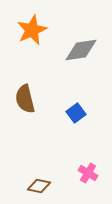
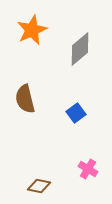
gray diamond: moved 1 px left, 1 px up; rotated 32 degrees counterclockwise
pink cross: moved 4 px up
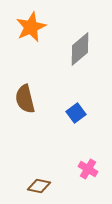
orange star: moved 1 px left, 3 px up
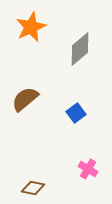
brown semicircle: rotated 64 degrees clockwise
brown diamond: moved 6 px left, 2 px down
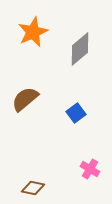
orange star: moved 2 px right, 5 px down
pink cross: moved 2 px right
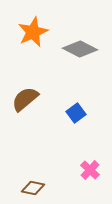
gray diamond: rotated 68 degrees clockwise
pink cross: moved 1 px down; rotated 12 degrees clockwise
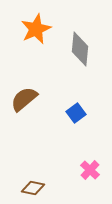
orange star: moved 3 px right, 3 px up
gray diamond: rotated 68 degrees clockwise
brown semicircle: moved 1 px left
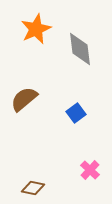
gray diamond: rotated 12 degrees counterclockwise
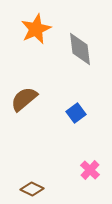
brown diamond: moved 1 px left, 1 px down; rotated 15 degrees clockwise
